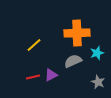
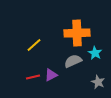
cyan star: moved 2 px left; rotated 24 degrees counterclockwise
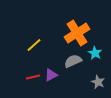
orange cross: rotated 30 degrees counterclockwise
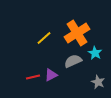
yellow line: moved 10 px right, 7 px up
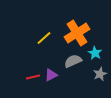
gray star: moved 2 px right, 8 px up; rotated 24 degrees clockwise
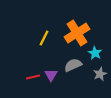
yellow line: rotated 21 degrees counterclockwise
gray semicircle: moved 4 px down
purple triangle: rotated 32 degrees counterclockwise
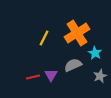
gray star: moved 2 px down
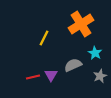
orange cross: moved 4 px right, 9 px up
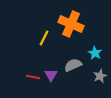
orange cross: moved 10 px left; rotated 35 degrees counterclockwise
red line: rotated 24 degrees clockwise
